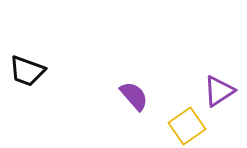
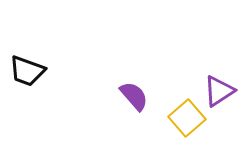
yellow square: moved 8 px up; rotated 6 degrees counterclockwise
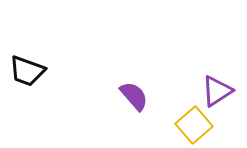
purple triangle: moved 2 px left
yellow square: moved 7 px right, 7 px down
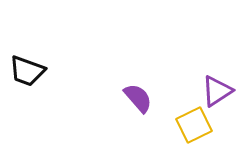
purple semicircle: moved 4 px right, 2 px down
yellow square: rotated 15 degrees clockwise
